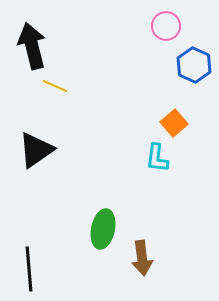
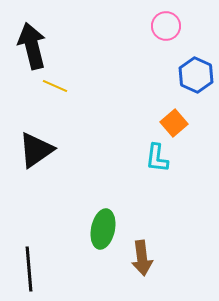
blue hexagon: moved 2 px right, 10 px down
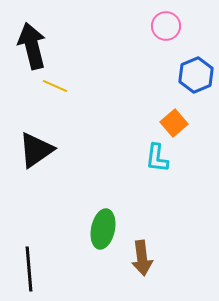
blue hexagon: rotated 12 degrees clockwise
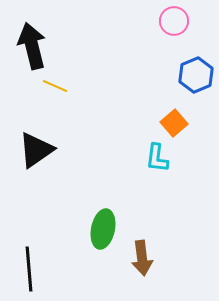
pink circle: moved 8 px right, 5 px up
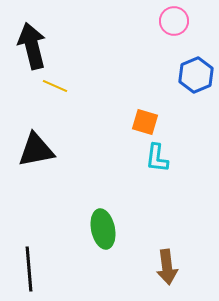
orange square: moved 29 px left, 1 px up; rotated 32 degrees counterclockwise
black triangle: rotated 24 degrees clockwise
green ellipse: rotated 24 degrees counterclockwise
brown arrow: moved 25 px right, 9 px down
